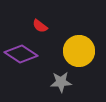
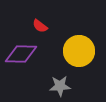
purple diamond: rotated 32 degrees counterclockwise
gray star: moved 1 px left, 4 px down
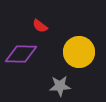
yellow circle: moved 1 px down
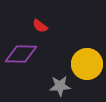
yellow circle: moved 8 px right, 12 px down
